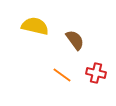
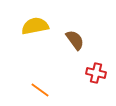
yellow semicircle: rotated 24 degrees counterclockwise
orange line: moved 22 px left, 15 px down
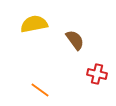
yellow semicircle: moved 1 px left, 2 px up
red cross: moved 1 px right, 1 px down
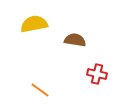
brown semicircle: rotated 45 degrees counterclockwise
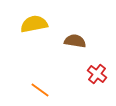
brown semicircle: moved 1 px down
red cross: rotated 24 degrees clockwise
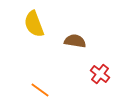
yellow semicircle: rotated 100 degrees counterclockwise
red cross: moved 3 px right
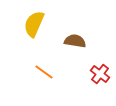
yellow semicircle: rotated 44 degrees clockwise
orange line: moved 4 px right, 18 px up
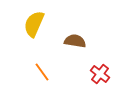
orange line: moved 2 px left; rotated 18 degrees clockwise
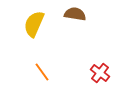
brown semicircle: moved 27 px up
red cross: moved 1 px up
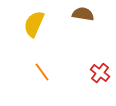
brown semicircle: moved 8 px right
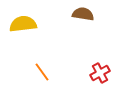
yellow semicircle: moved 11 px left; rotated 60 degrees clockwise
red cross: rotated 24 degrees clockwise
